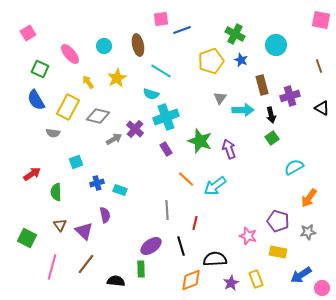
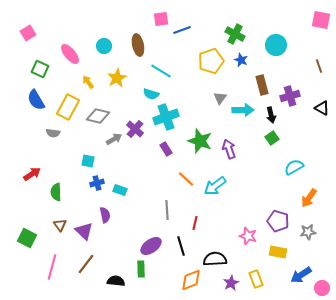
cyan square at (76, 162): moved 12 px right, 1 px up; rotated 32 degrees clockwise
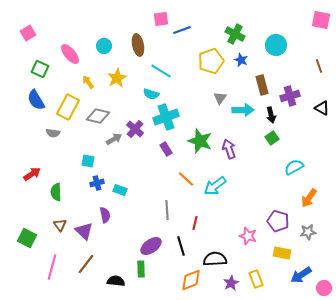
yellow rectangle at (278, 252): moved 4 px right, 1 px down
pink circle at (322, 288): moved 2 px right
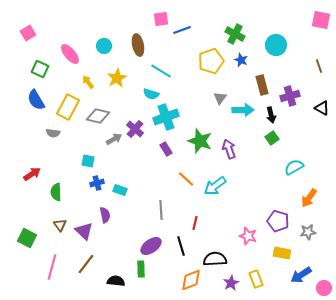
gray line at (167, 210): moved 6 px left
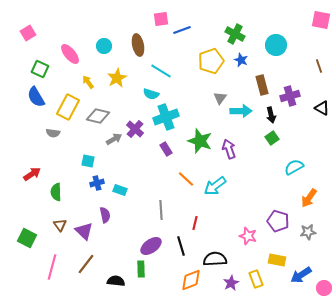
blue semicircle at (36, 100): moved 3 px up
cyan arrow at (243, 110): moved 2 px left, 1 px down
yellow rectangle at (282, 253): moved 5 px left, 7 px down
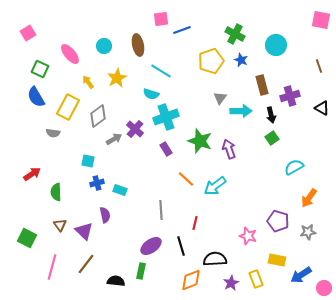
gray diamond at (98, 116): rotated 50 degrees counterclockwise
green rectangle at (141, 269): moved 2 px down; rotated 14 degrees clockwise
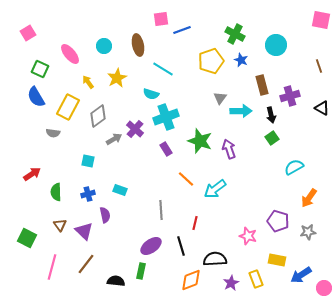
cyan line at (161, 71): moved 2 px right, 2 px up
blue cross at (97, 183): moved 9 px left, 11 px down
cyan arrow at (215, 186): moved 3 px down
